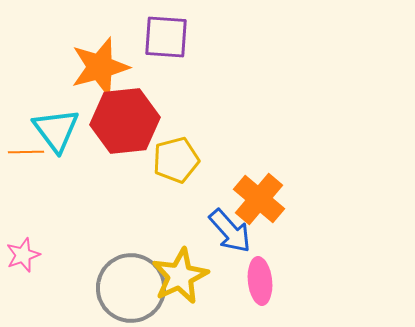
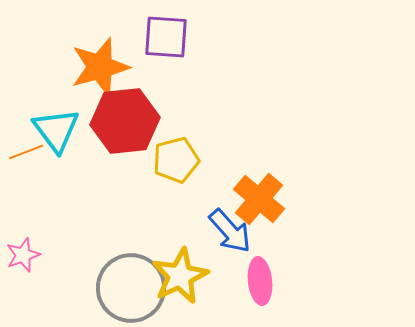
orange line: rotated 20 degrees counterclockwise
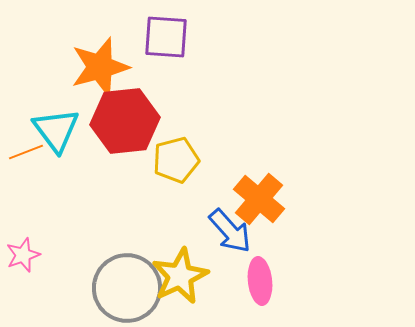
gray circle: moved 4 px left
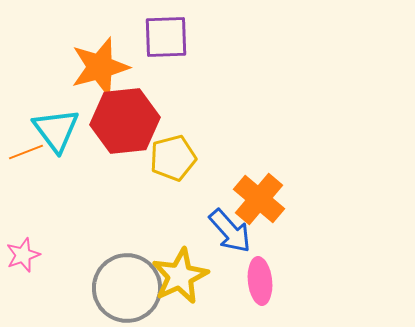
purple square: rotated 6 degrees counterclockwise
yellow pentagon: moved 3 px left, 2 px up
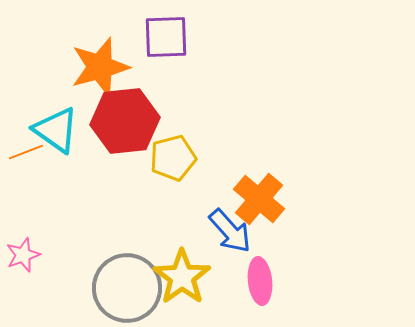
cyan triangle: rotated 18 degrees counterclockwise
yellow star: moved 2 px right, 1 px down; rotated 10 degrees counterclockwise
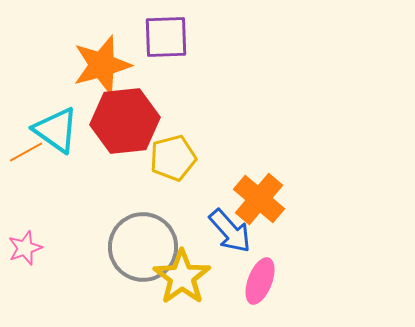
orange star: moved 2 px right, 2 px up
orange line: rotated 8 degrees counterclockwise
pink star: moved 2 px right, 7 px up
pink ellipse: rotated 27 degrees clockwise
gray circle: moved 16 px right, 41 px up
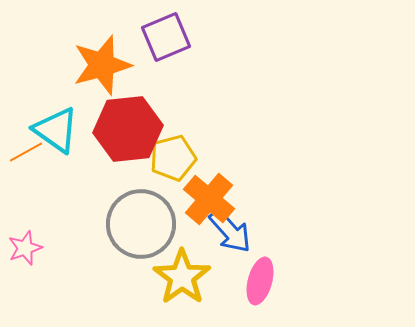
purple square: rotated 21 degrees counterclockwise
red hexagon: moved 3 px right, 8 px down
orange cross: moved 50 px left
gray circle: moved 2 px left, 23 px up
pink ellipse: rotated 6 degrees counterclockwise
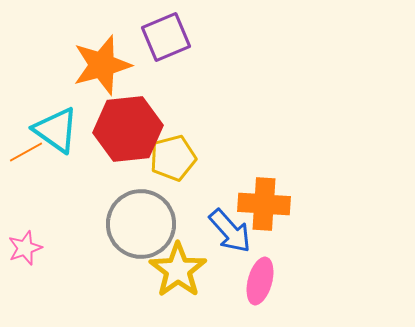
orange cross: moved 55 px right, 5 px down; rotated 36 degrees counterclockwise
yellow star: moved 4 px left, 7 px up
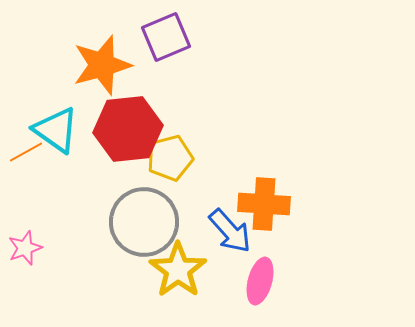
yellow pentagon: moved 3 px left
gray circle: moved 3 px right, 2 px up
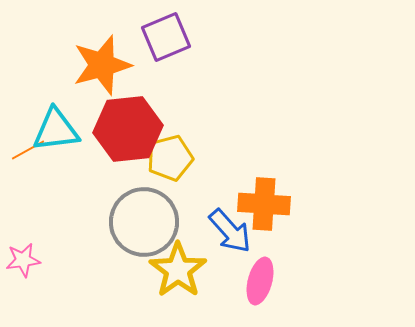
cyan triangle: rotated 42 degrees counterclockwise
orange line: moved 2 px right, 2 px up
pink star: moved 2 px left, 12 px down; rotated 12 degrees clockwise
